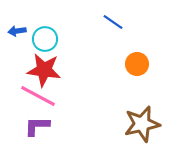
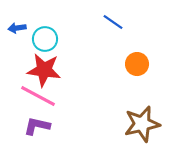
blue arrow: moved 3 px up
purple L-shape: rotated 12 degrees clockwise
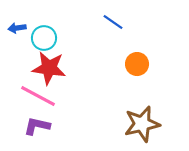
cyan circle: moved 1 px left, 1 px up
red star: moved 5 px right, 2 px up
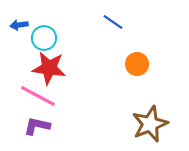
blue arrow: moved 2 px right, 3 px up
brown star: moved 8 px right; rotated 9 degrees counterclockwise
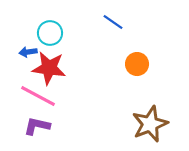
blue arrow: moved 9 px right, 27 px down
cyan circle: moved 6 px right, 5 px up
